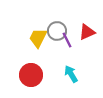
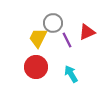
gray circle: moved 4 px left, 8 px up
red circle: moved 5 px right, 8 px up
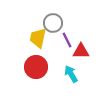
red triangle: moved 6 px left, 19 px down; rotated 24 degrees clockwise
yellow trapezoid: rotated 15 degrees counterclockwise
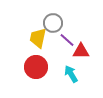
purple line: rotated 21 degrees counterclockwise
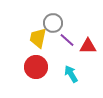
red triangle: moved 7 px right, 5 px up
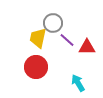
red triangle: moved 1 px left, 1 px down
cyan arrow: moved 7 px right, 9 px down
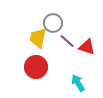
purple line: moved 1 px down
red triangle: rotated 18 degrees clockwise
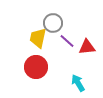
red triangle: rotated 24 degrees counterclockwise
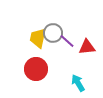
gray circle: moved 10 px down
red circle: moved 2 px down
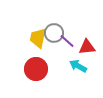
gray circle: moved 1 px right
cyan arrow: moved 17 px up; rotated 30 degrees counterclockwise
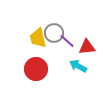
yellow trapezoid: rotated 25 degrees counterclockwise
